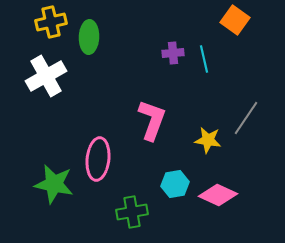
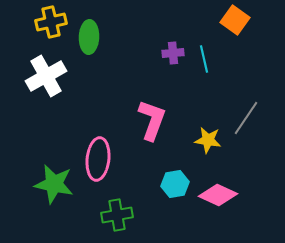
green cross: moved 15 px left, 3 px down
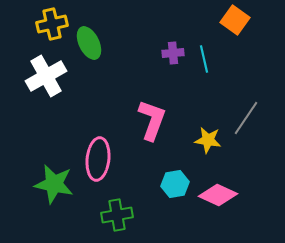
yellow cross: moved 1 px right, 2 px down
green ellipse: moved 6 px down; rotated 28 degrees counterclockwise
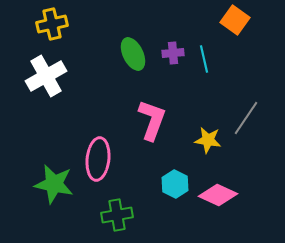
green ellipse: moved 44 px right, 11 px down
cyan hexagon: rotated 24 degrees counterclockwise
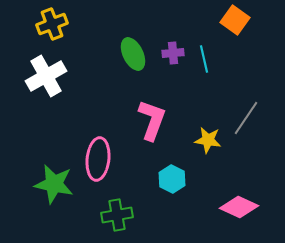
yellow cross: rotated 8 degrees counterclockwise
cyan hexagon: moved 3 px left, 5 px up
pink diamond: moved 21 px right, 12 px down
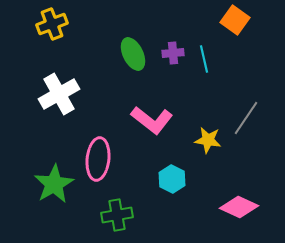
white cross: moved 13 px right, 18 px down
pink L-shape: rotated 108 degrees clockwise
green star: rotated 30 degrees clockwise
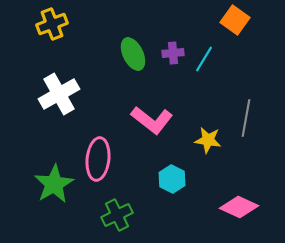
cyan line: rotated 44 degrees clockwise
gray line: rotated 24 degrees counterclockwise
green cross: rotated 16 degrees counterclockwise
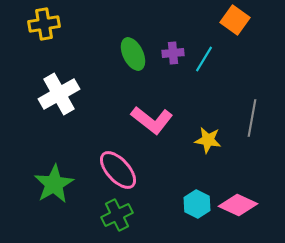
yellow cross: moved 8 px left; rotated 12 degrees clockwise
gray line: moved 6 px right
pink ellipse: moved 20 px right, 11 px down; rotated 48 degrees counterclockwise
cyan hexagon: moved 25 px right, 25 px down
pink diamond: moved 1 px left, 2 px up
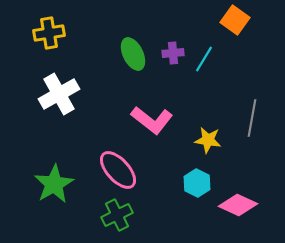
yellow cross: moved 5 px right, 9 px down
cyan hexagon: moved 21 px up
